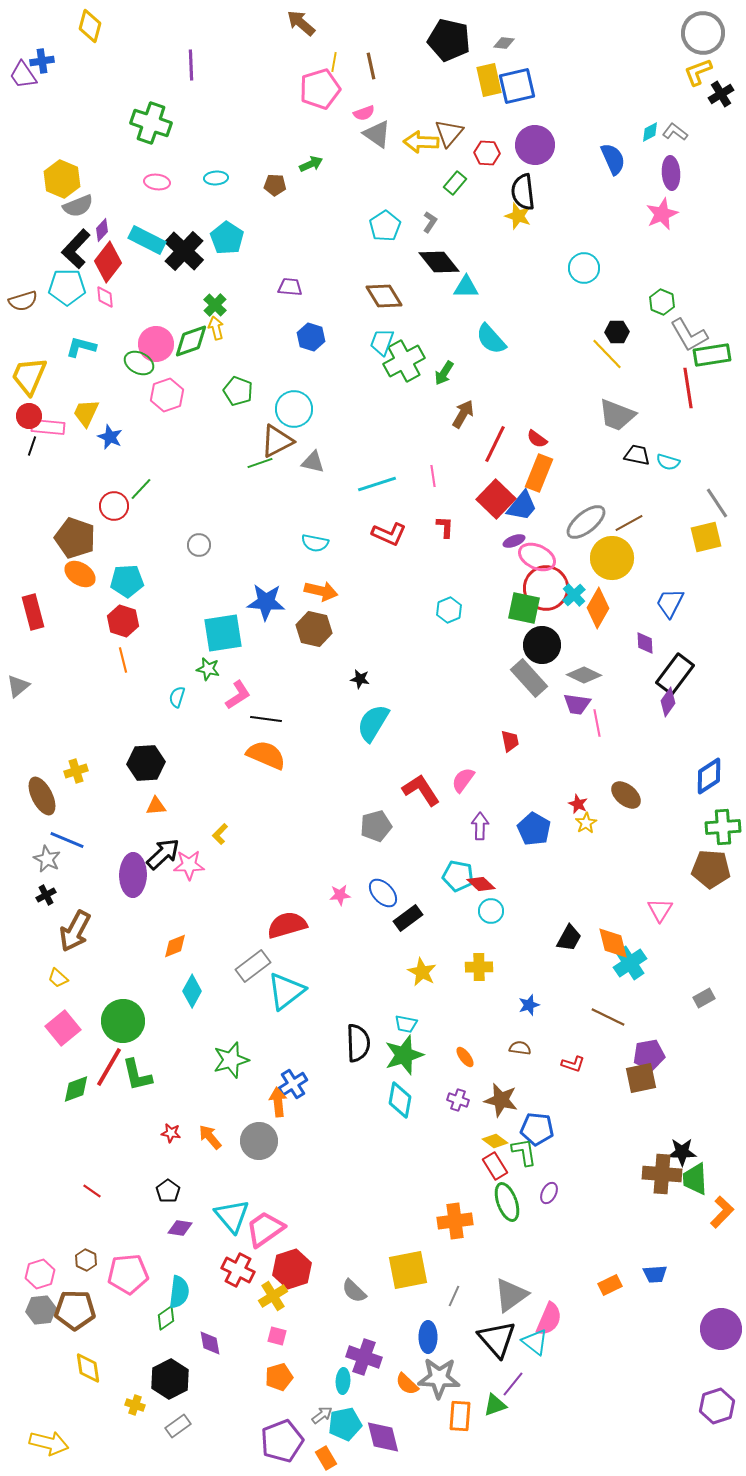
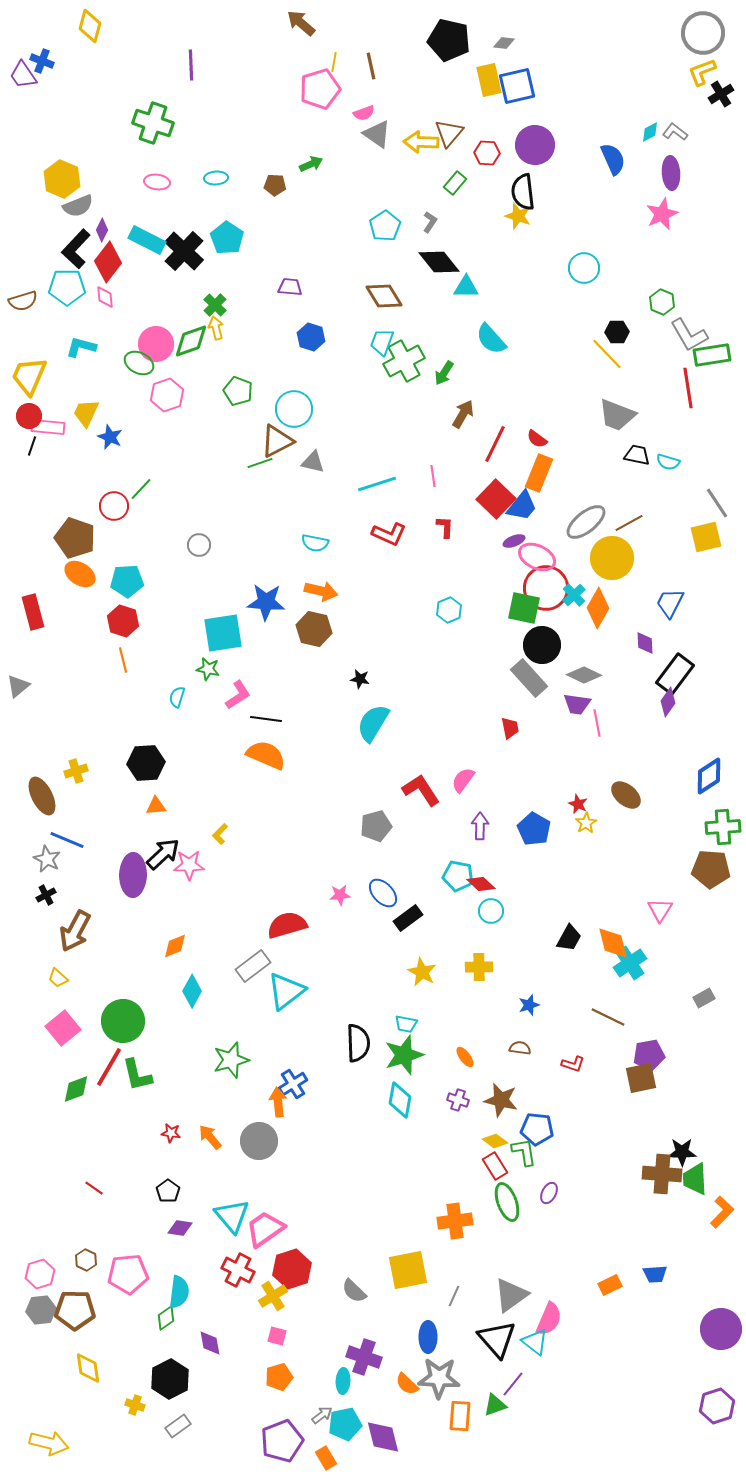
blue cross at (42, 61): rotated 30 degrees clockwise
yellow L-shape at (698, 72): moved 4 px right
green cross at (151, 123): moved 2 px right
purple diamond at (102, 230): rotated 15 degrees counterclockwise
red trapezoid at (510, 741): moved 13 px up
red line at (92, 1191): moved 2 px right, 3 px up
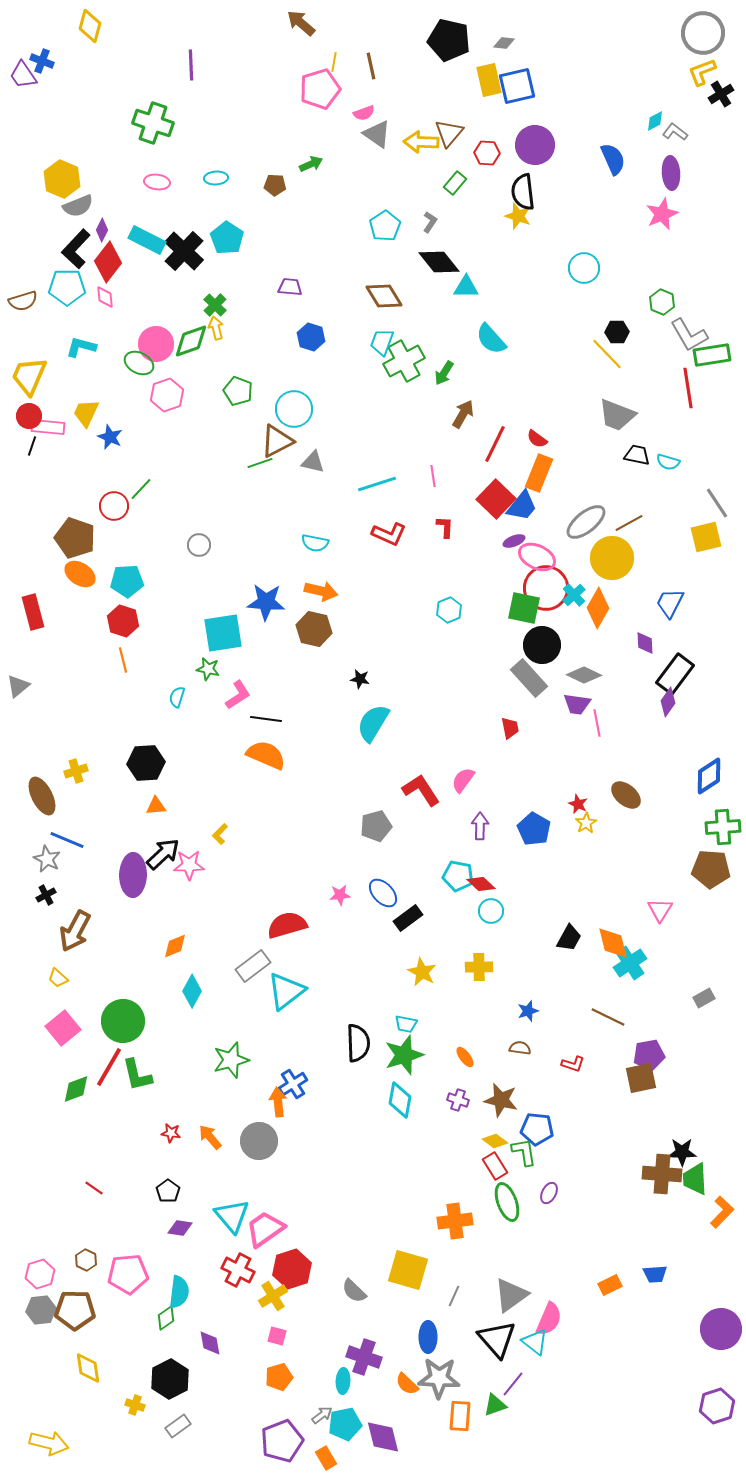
cyan diamond at (650, 132): moved 5 px right, 11 px up
blue star at (529, 1005): moved 1 px left, 6 px down
yellow square at (408, 1270): rotated 27 degrees clockwise
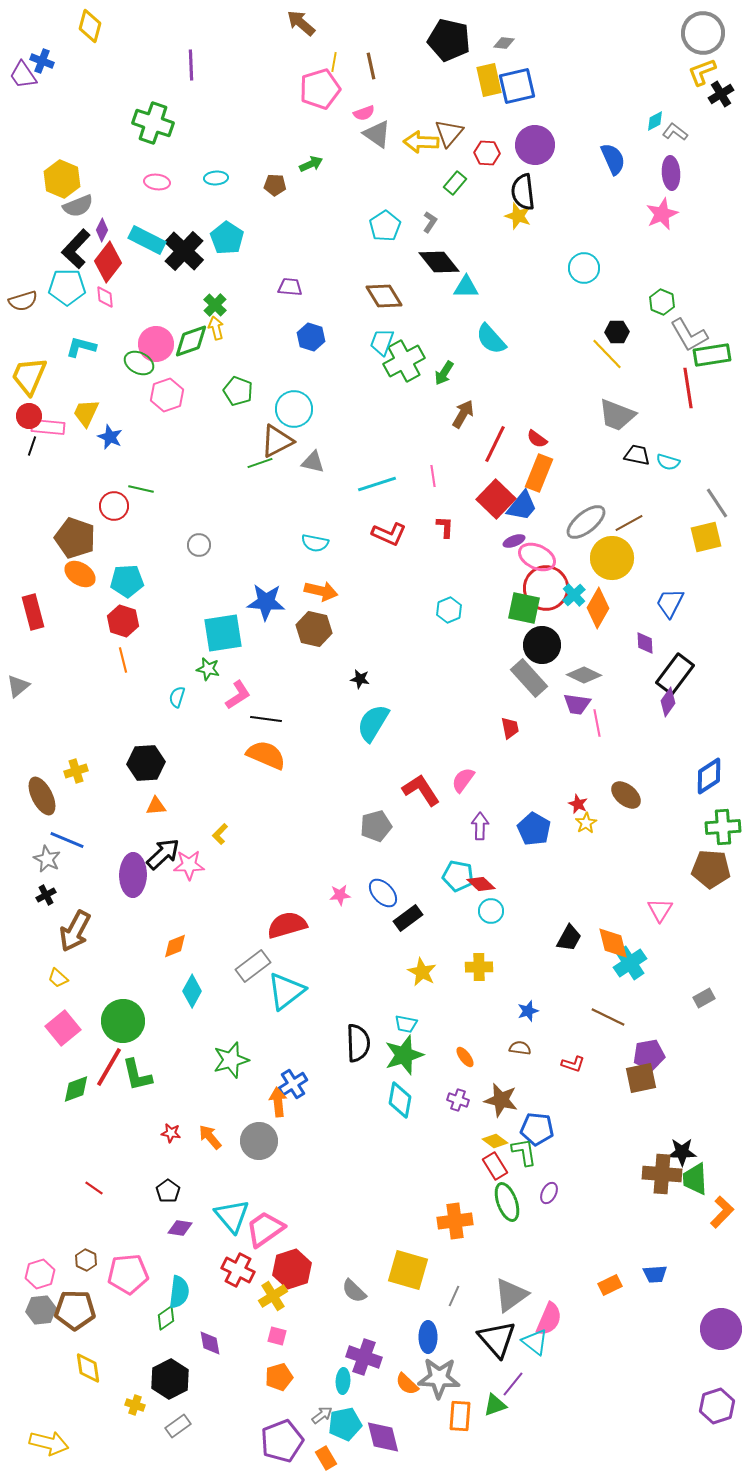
green line at (141, 489): rotated 60 degrees clockwise
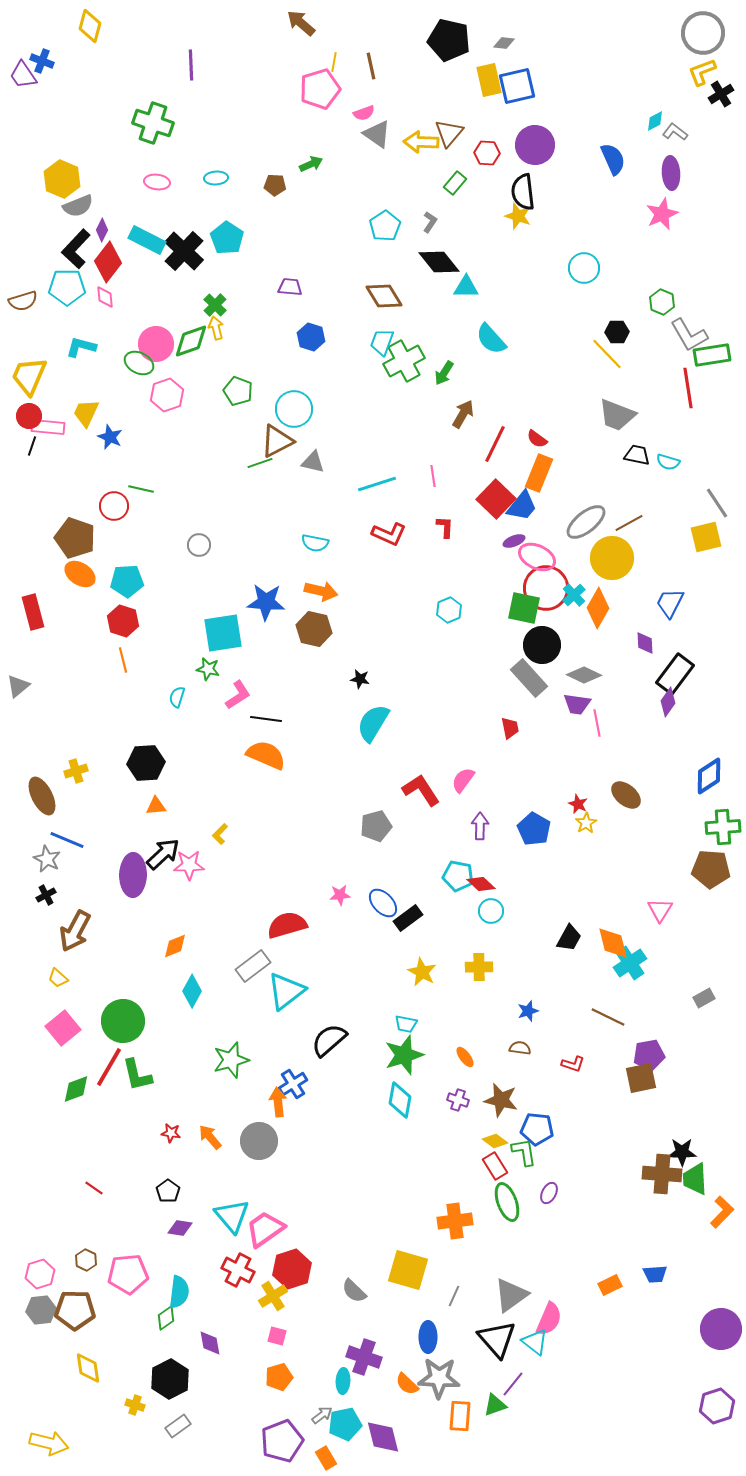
blue ellipse at (383, 893): moved 10 px down
black semicircle at (358, 1043): moved 29 px left, 3 px up; rotated 129 degrees counterclockwise
